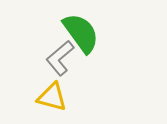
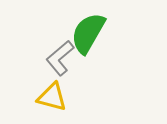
green semicircle: moved 7 px right; rotated 114 degrees counterclockwise
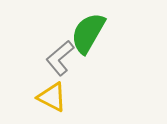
yellow triangle: rotated 12 degrees clockwise
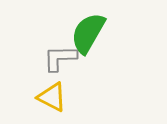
gray L-shape: rotated 39 degrees clockwise
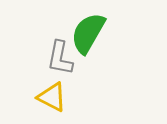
gray L-shape: rotated 78 degrees counterclockwise
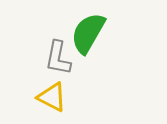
gray L-shape: moved 2 px left
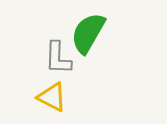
gray L-shape: rotated 9 degrees counterclockwise
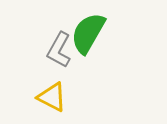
gray L-shape: moved 1 px right, 8 px up; rotated 27 degrees clockwise
